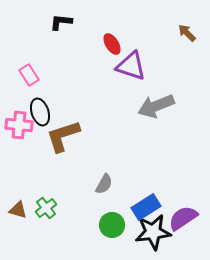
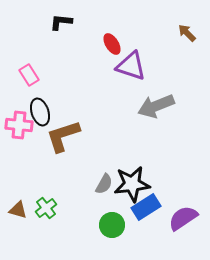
black star: moved 21 px left, 48 px up
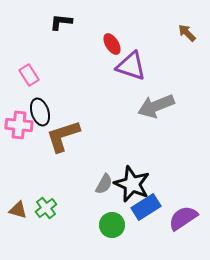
black star: rotated 30 degrees clockwise
